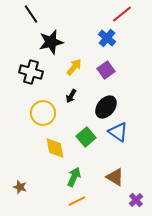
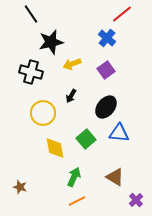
yellow arrow: moved 2 px left, 3 px up; rotated 150 degrees counterclockwise
blue triangle: moved 1 px right, 1 px down; rotated 30 degrees counterclockwise
green square: moved 2 px down
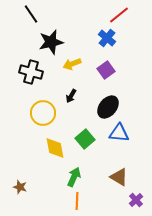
red line: moved 3 px left, 1 px down
black ellipse: moved 2 px right
green square: moved 1 px left
brown triangle: moved 4 px right
orange line: rotated 60 degrees counterclockwise
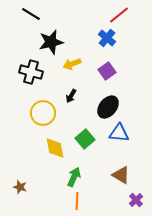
black line: rotated 24 degrees counterclockwise
purple square: moved 1 px right, 1 px down
brown triangle: moved 2 px right, 2 px up
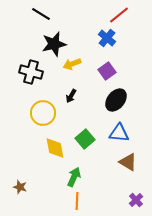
black line: moved 10 px right
black star: moved 3 px right, 2 px down
black ellipse: moved 8 px right, 7 px up
brown triangle: moved 7 px right, 13 px up
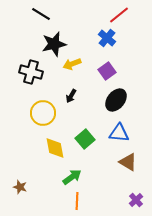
green arrow: moved 2 px left; rotated 30 degrees clockwise
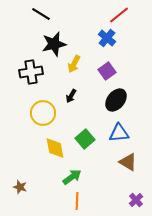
yellow arrow: moved 2 px right; rotated 42 degrees counterclockwise
black cross: rotated 25 degrees counterclockwise
blue triangle: rotated 10 degrees counterclockwise
